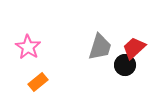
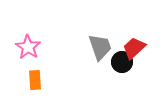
gray trapezoid: rotated 36 degrees counterclockwise
black circle: moved 3 px left, 3 px up
orange rectangle: moved 3 px left, 2 px up; rotated 54 degrees counterclockwise
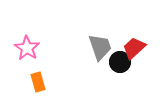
pink star: moved 1 px left, 1 px down
black circle: moved 2 px left
orange rectangle: moved 3 px right, 2 px down; rotated 12 degrees counterclockwise
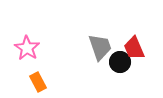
red trapezoid: rotated 70 degrees counterclockwise
orange rectangle: rotated 12 degrees counterclockwise
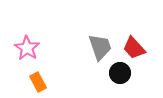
red trapezoid: rotated 20 degrees counterclockwise
black circle: moved 11 px down
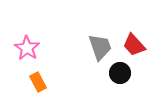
red trapezoid: moved 3 px up
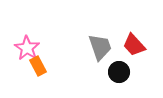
black circle: moved 1 px left, 1 px up
orange rectangle: moved 16 px up
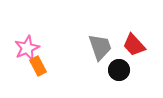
pink star: rotated 15 degrees clockwise
black circle: moved 2 px up
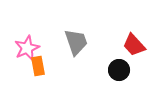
gray trapezoid: moved 24 px left, 5 px up
orange rectangle: rotated 18 degrees clockwise
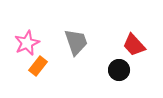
pink star: moved 5 px up
orange rectangle: rotated 48 degrees clockwise
